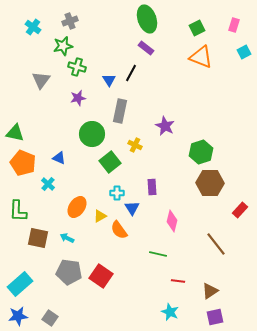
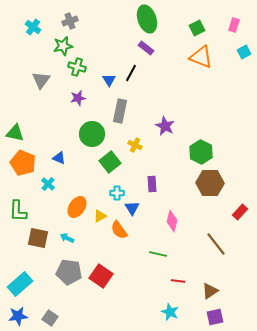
green hexagon at (201, 152): rotated 15 degrees counterclockwise
purple rectangle at (152, 187): moved 3 px up
red rectangle at (240, 210): moved 2 px down
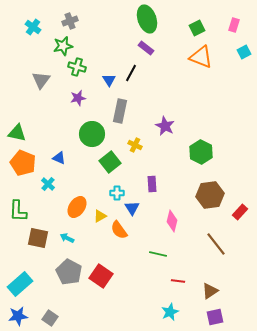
green triangle at (15, 133): moved 2 px right
brown hexagon at (210, 183): moved 12 px down; rotated 8 degrees counterclockwise
gray pentagon at (69, 272): rotated 20 degrees clockwise
cyan star at (170, 312): rotated 24 degrees clockwise
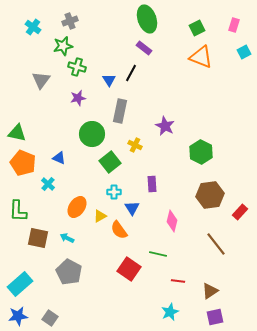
purple rectangle at (146, 48): moved 2 px left
cyan cross at (117, 193): moved 3 px left, 1 px up
red square at (101, 276): moved 28 px right, 7 px up
